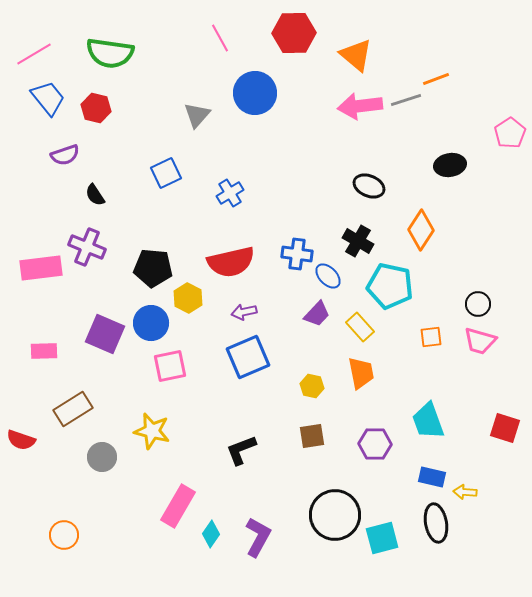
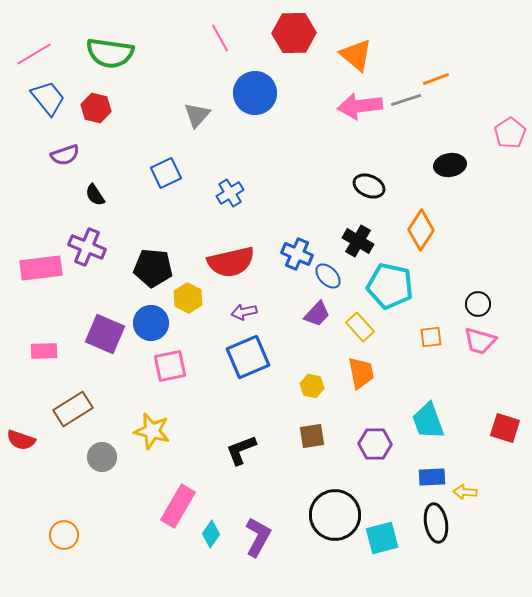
blue cross at (297, 254): rotated 16 degrees clockwise
blue rectangle at (432, 477): rotated 16 degrees counterclockwise
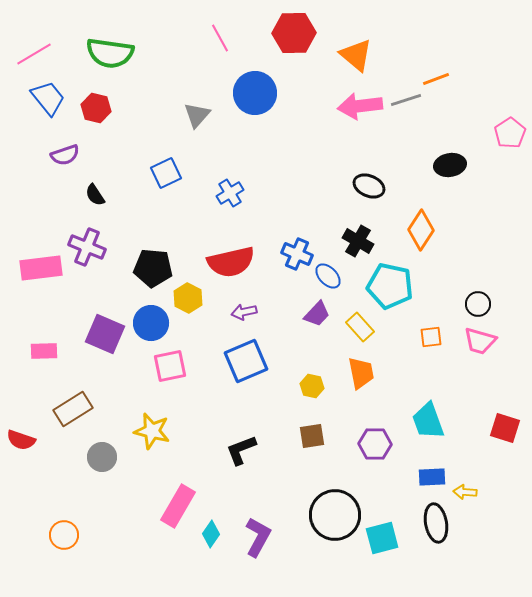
blue square at (248, 357): moved 2 px left, 4 px down
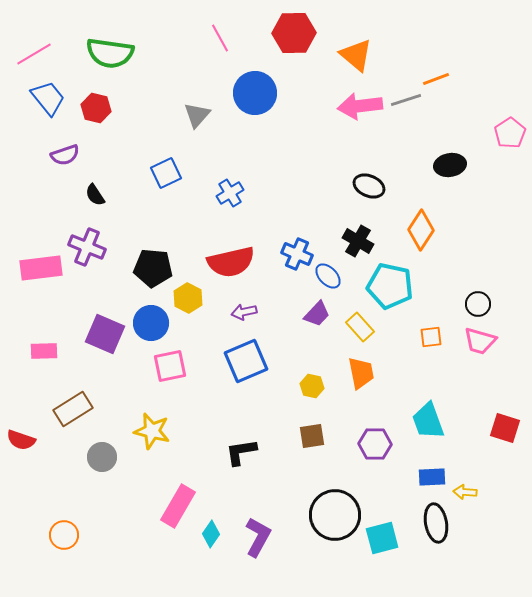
black L-shape at (241, 450): moved 2 px down; rotated 12 degrees clockwise
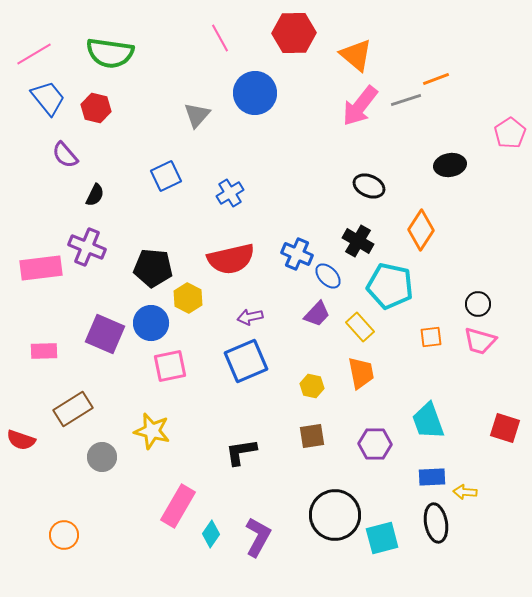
pink arrow at (360, 106): rotated 45 degrees counterclockwise
purple semicircle at (65, 155): rotated 68 degrees clockwise
blue square at (166, 173): moved 3 px down
black semicircle at (95, 195): rotated 120 degrees counterclockwise
red semicircle at (231, 262): moved 3 px up
purple arrow at (244, 312): moved 6 px right, 5 px down
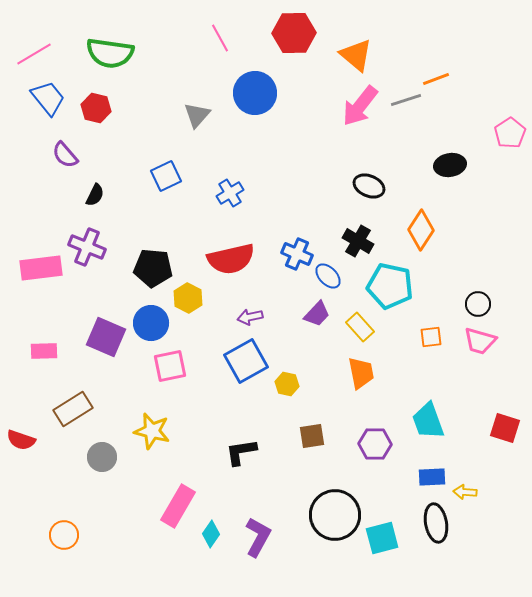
purple square at (105, 334): moved 1 px right, 3 px down
blue square at (246, 361): rotated 6 degrees counterclockwise
yellow hexagon at (312, 386): moved 25 px left, 2 px up
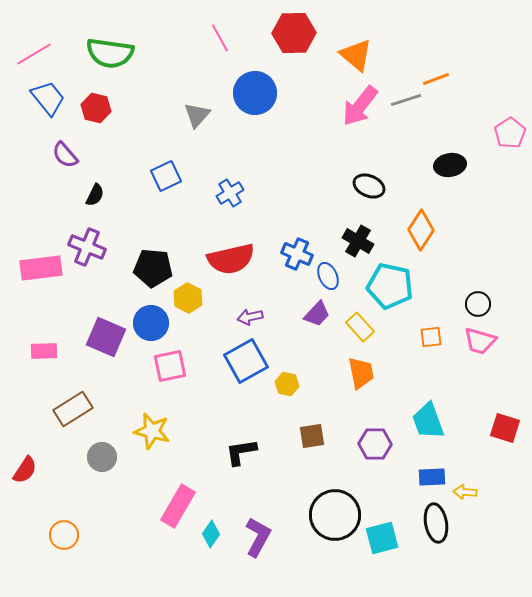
blue ellipse at (328, 276): rotated 20 degrees clockwise
red semicircle at (21, 440): moved 4 px right, 30 px down; rotated 76 degrees counterclockwise
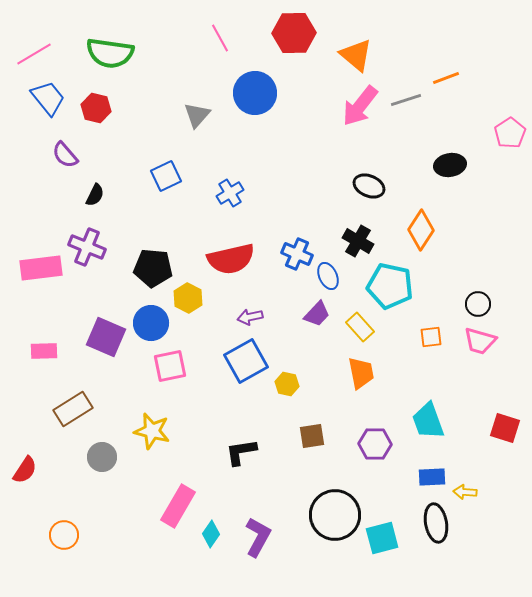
orange line at (436, 79): moved 10 px right, 1 px up
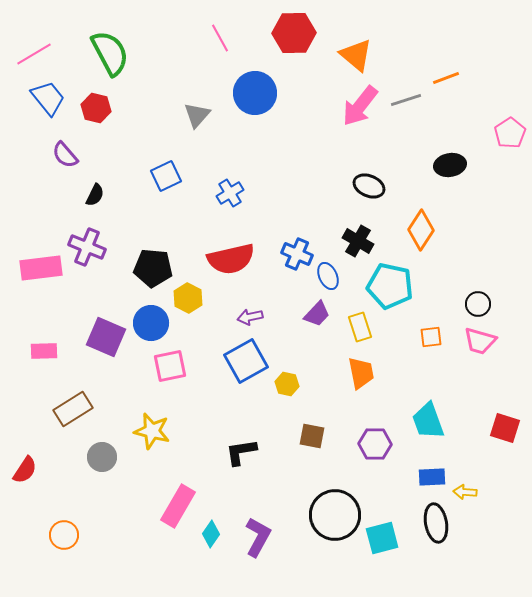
green semicircle at (110, 53): rotated 126 degrees counterclockwise
yellow rectangle at (360, 327): rotated 24 degrees clockwise
brown square at (312, 436): rotated 20 degrees clockwise
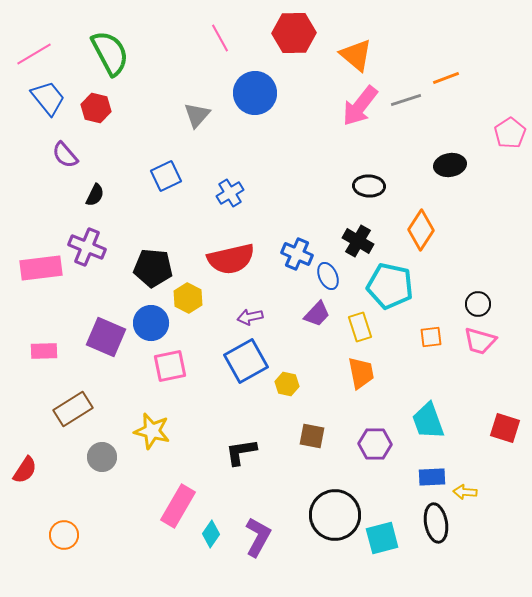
black ellipse at (369, 186): rotated 20 degrees counterclockwise
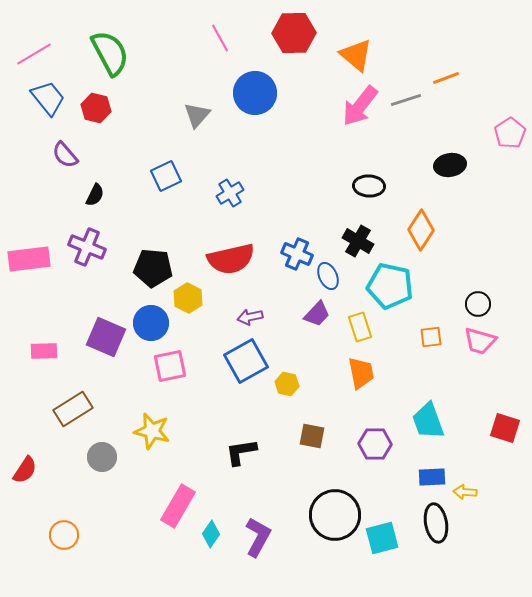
pink rectangle at (41, 268): moved 12 px left, 9 px up
